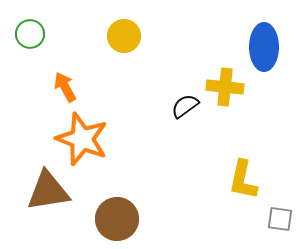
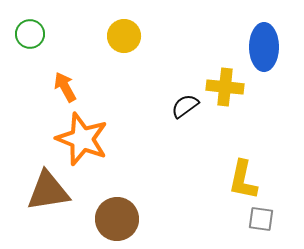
gray square: moved 19 px left
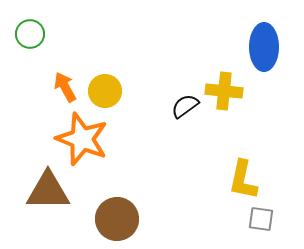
yellow circle: moved 19 px left, 55 px down
yellow cross: moved 1 px left, 4 px down
brown triangle: rotated 9 degrees clockwise
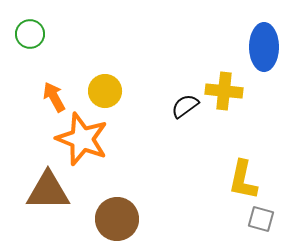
orange arrow: moved 11 px left, 10 px down
gray square: rotated 8 degrees clockwise
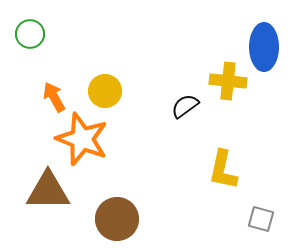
yellow cross: moved 4 px right, 10 px up
yellow L-shape: moved 20 px left, 10 px up
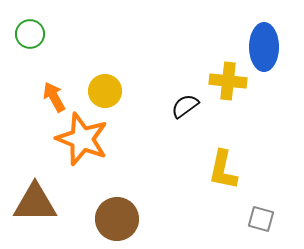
brown triangle: moved 13 px left, 12 px down
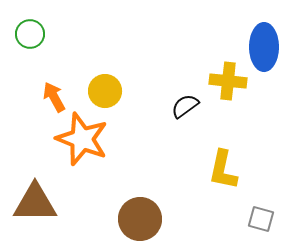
brown circle: moved 23 px right
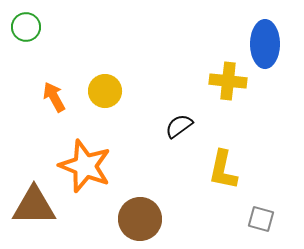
green circle: moved 4 px left, 7 px up
blue ellipse: moved 1 px right, 3 px up
black semicircle: moved 6 px left, 20 px down
orange star: moved 3 px right, 27 px down
brown triangle: moved 1 px left, 3 px down
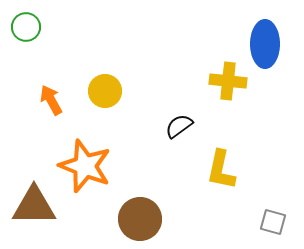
orange arrow: moved 3 px left, 3 px down
yellow L-shape: moved 2 px left
gray square: moved 12 px right, 3 px down
